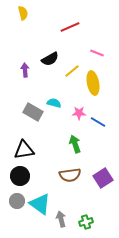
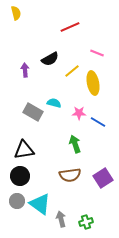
yellow semicircle: moved 7 px left
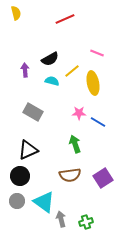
red line: moved 5 px left, 8 px up
cyan semicircle: moved 2 px left, 22 px up
black triangle: moved 4 px right; rotated 15 degrees counterclockwise
cyan triangle: moved 4 px right, 2 px up
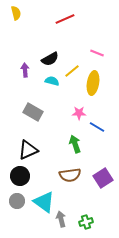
yellow ellipse: rotated 20 degrees clockwise
blue line: moved 1 px left, 5 px down
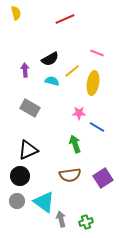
gray rectangle: moved 3 px left, 4 px up
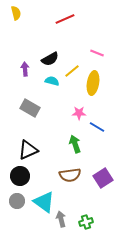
purple arrow: moved 1 px up
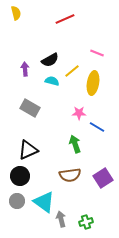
black semicircle: moved 1 px down
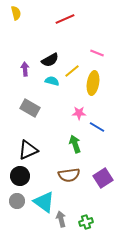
brown semicircle: moved 1 px left
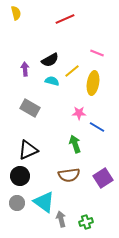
gray circle: moved 2 px down
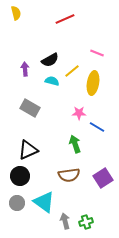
gray arrow: moved 4 px right, 2 px down
